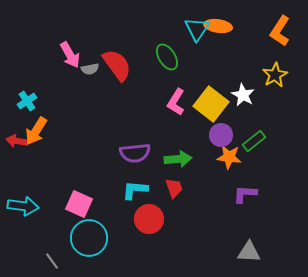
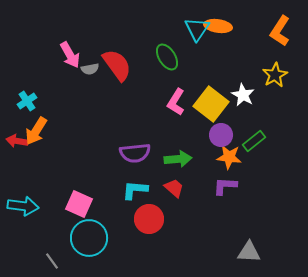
red trapezoid: rotated 30 degrees counterclockwise
purple L-shape: moved 20 px left, 8 px up
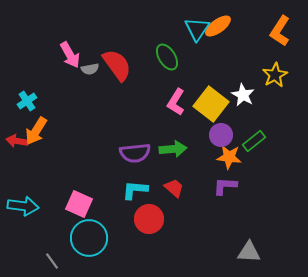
orange ellipse: rotated 44 degrees counterclockwise
green arrow: moved 5 px left, 10 px up
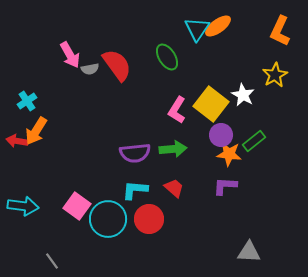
orange L-shape: rotated 8 degrees counterclockwise
pink L-shape: moved 1 px right, 8 px down
orange star: moved 3 px up
pink square: moved 2 px left, 2 px down; rotated 12 degrees clockwise
cyan circle: moved 19 px right, 19 px up
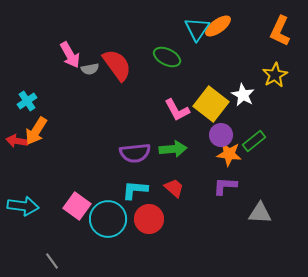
green ellipse: rotated 32 degrees counterclockwise
pink L-shape: rotated 60 degrees counterclockwise
gray triangle: moved 11 px right, 39 px up
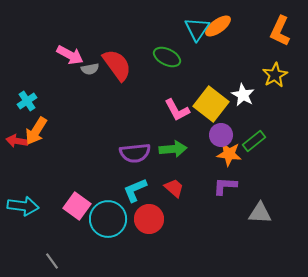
pink arrow: rotated 32 degrees counterclockwise
cyan L-shape: rotated 28 degrees counterclockwise
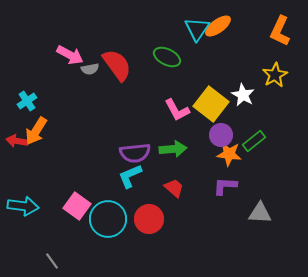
cyan L-shape: moved 5 px left, 14 px up
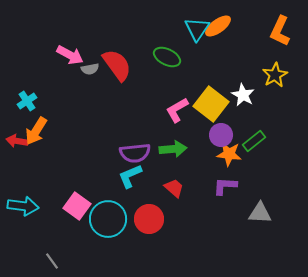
pink L-shape: rotated 88 degrees clockwise
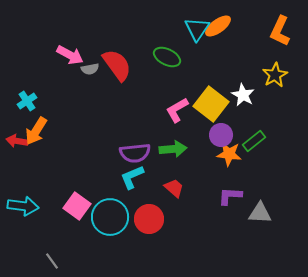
cyan L-shape: moved 2 px right, 1 px down
purple L-shape: moved 5 px right, 10 px down
cyan circle: moved 2 px right, 2 px up
